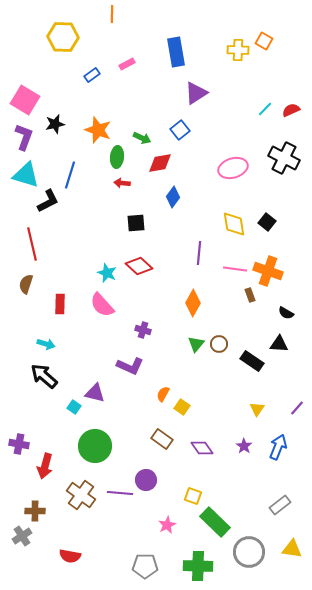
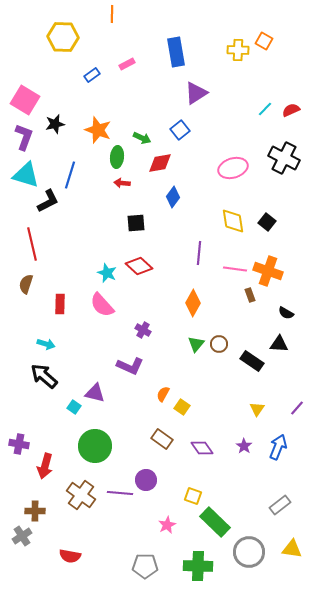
yellow diamond at (234, 224): moved 1 px left, 3 px up
purple cross at (143, 330): rotated 14 degrees clockwise
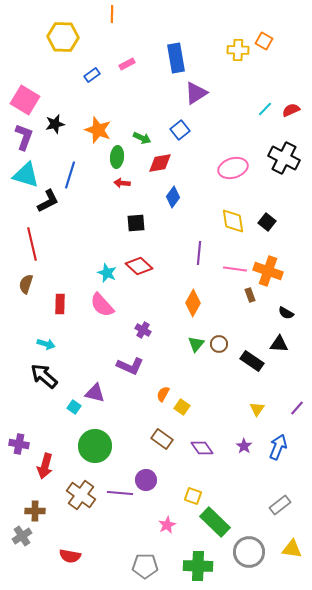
blue rectangle at (176, 52): moved 6 px down
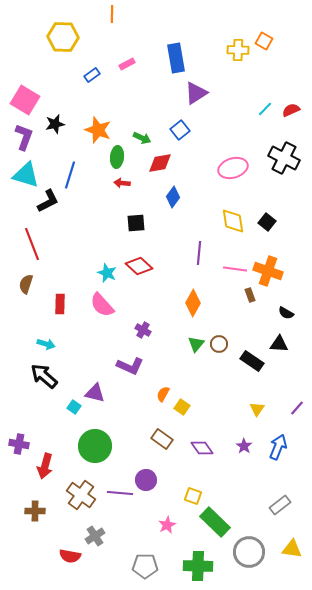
red line at (32, 244): rotated 8 degrees counterclockwise
gray cross at (22, 536): moved 73 px right
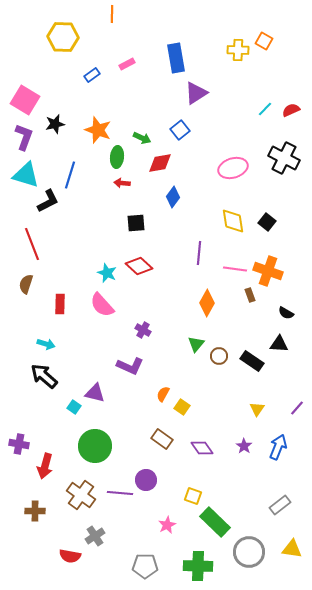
orange diamond at (193, 303): moved 14 px right
brown circle at (219, 344): moved 12 px down
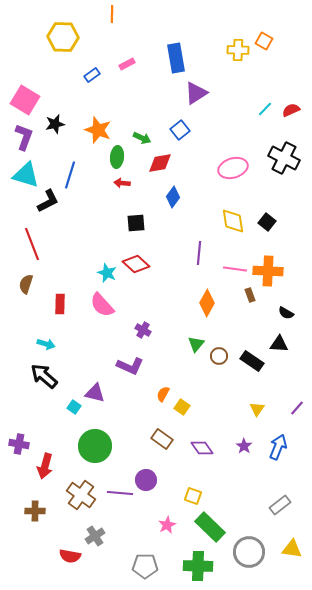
red diamond at (139, 266): moved 3 px left, 2 px up
orange cross at (268, 271): rotated 16 degrees counterclockwise
green rectangle at (215, 522): moved 5 px left, 5 px down
